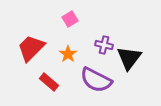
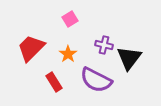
red rectangle: moved 5 px right; rotated 18 degrees clockwise
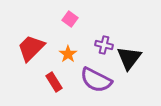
pink square: rotated 21 degrees counterclockwise
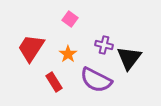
red trapezoid: rotated 12 degrees counterclockwise
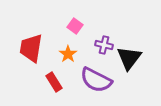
pink square: moved 5 px right, 7 px down
red trapezoid: rotated 24 degrees counterclockwise
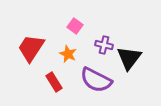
red trapezoid: rotated 24 degrees clockwise
orange star: rotated 12 degrees counterclockwise
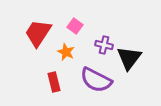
red trapezoid: moved 7 px right, 15 px up
orange star: moved 2 px left, 2 px up
red rectangle: rotated 18 degrees clockwise
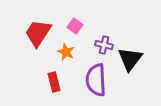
black triangle: moved 1 px right, 1 px down
purple semicircle: rotated 60 degrees clockwise
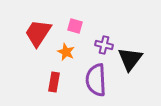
pink square: rotated 21 degrees counterclockwise
red rectangle: rotated 24 degrees clockwise
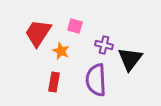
orange star: moved 5 px left, 1 px up
